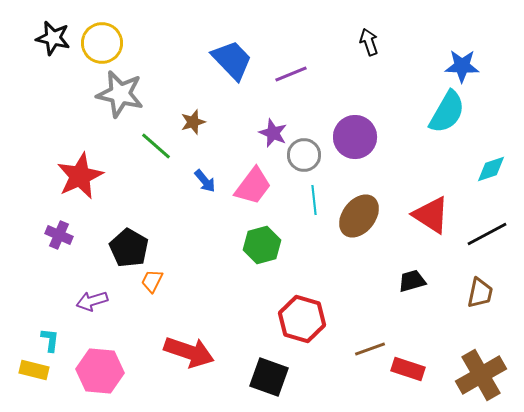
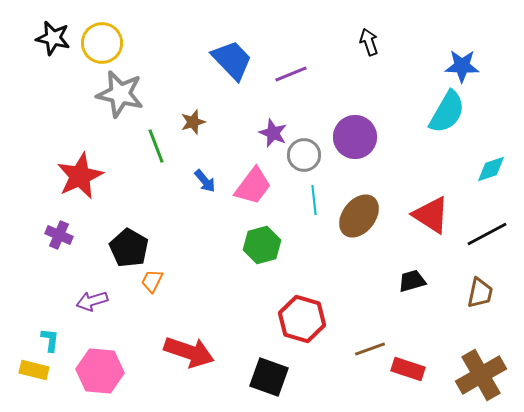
green line: rotated 28 degrees clockwise
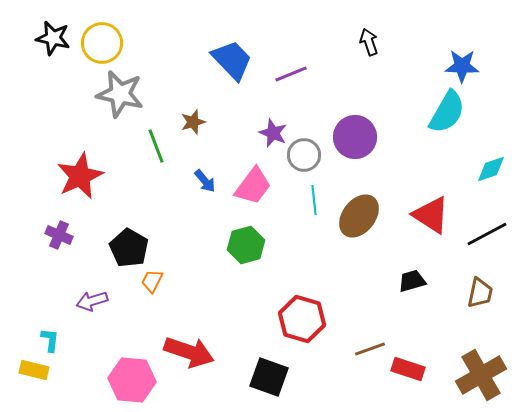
green hexagon: moved 16 px left
pink hexagon: moved 32 px right, 9 px down
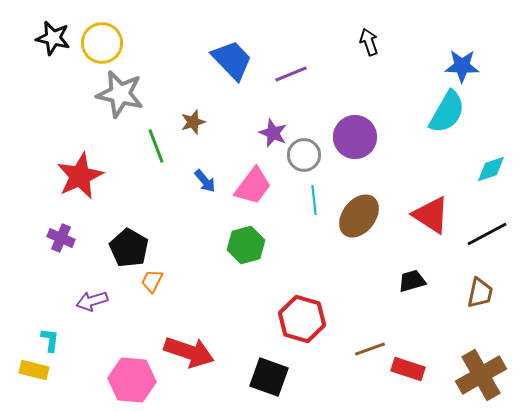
purple cross: moved 2 px right, 3 px down
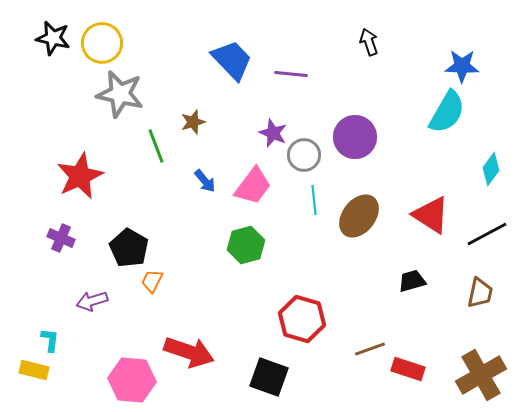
purple line: rotated 28 degrees clockwise
cyan diamond: rotated 36 degrees counterclockwise
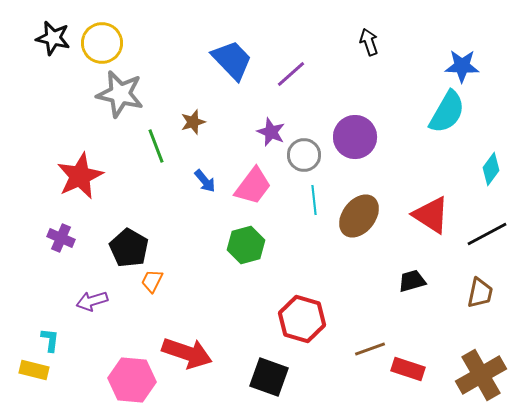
purple line: rotated 48 degrees counterclockwise
purple star: moved 2 px left, 1 px up
red arrow: moved 2 px left, 1 px down
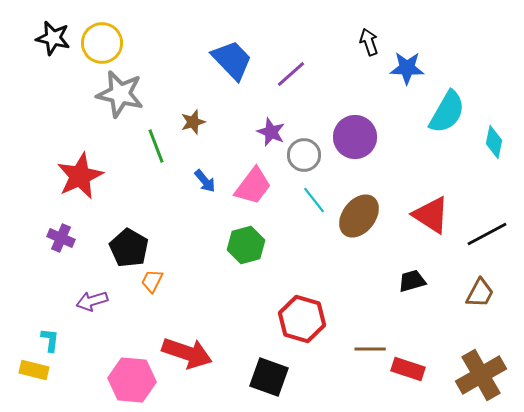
blue star: moved 55 px left, 2 px down
cyan diamond: moved 3 px right, 27 px up; rotated 24 degrees counterclockwise
cyan line: rotated 32 degrees counterclockwise
brown trapezoid: rotated 16 degrees clockwise
brown line: rotated 20 degrees clockwise
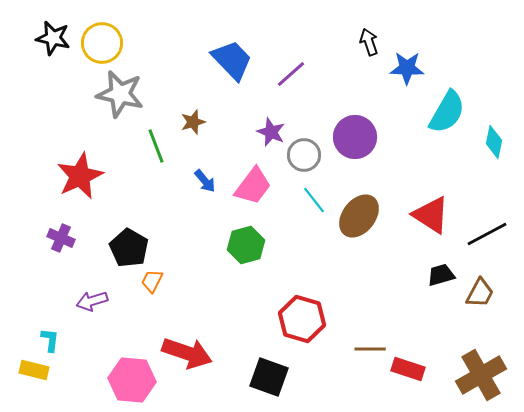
black trapezoid: moved 29 px right, 6 px up
